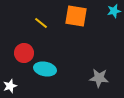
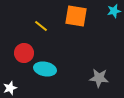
yellow line: moved 3 px down
white star: moved 2 px down
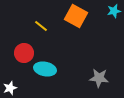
orange square: rotated 20 degrees clockwise
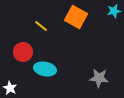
orange square: moved 1 px down
red circle: moved 1 px left, 1 px up
white star: rotated 24 degrees counterclockwise
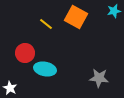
yellow line: moved 5 px right, 2 px up
red circle: moved 2 px right, 1 px down
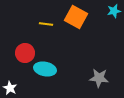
yellow line: rotated 32 degrees counterclockwise
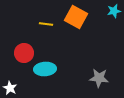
red circle: moved 1 px left
cyan ellipse: rotated 15 degrees counterclockwise
